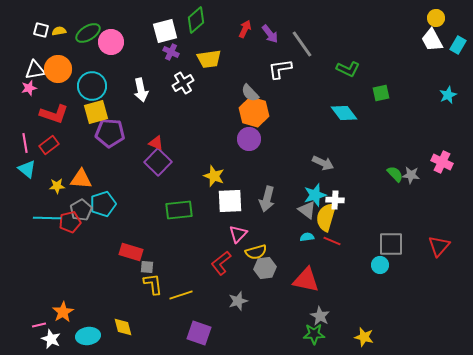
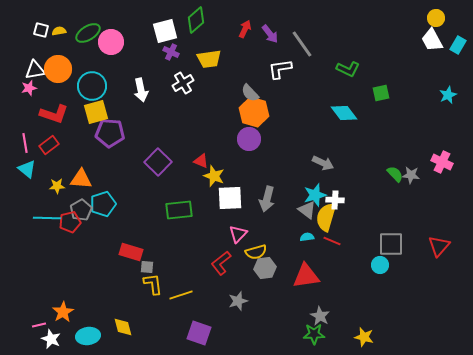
red triangle at (156, 143): moved 45 px right, 18 px down
white square at (230, 201): moved 3 px up
red triangle at (306, 280): moved 4 px up; rotated 20 degrees counterclockwise
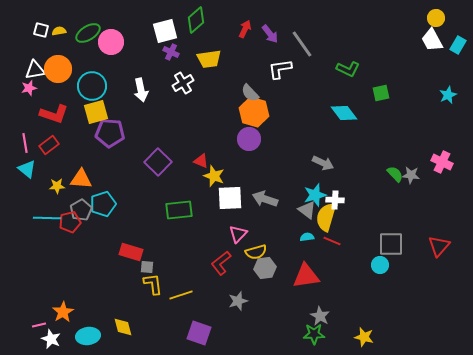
gray arrow at (267, 199): moved 2 px left; rotated 95 degrees clockwise
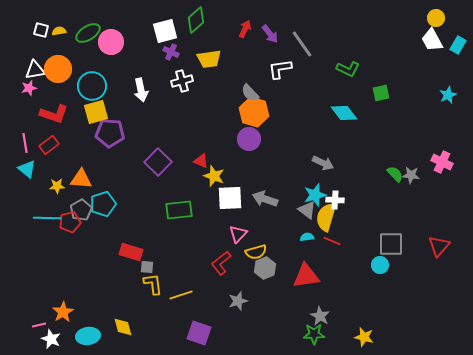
white cross at (183, 83): moved 1 px left, 2 px up; rotated 15 degrees clockwise
gray hexagon at (265, 268): rotated 15 degrees counterclockwise
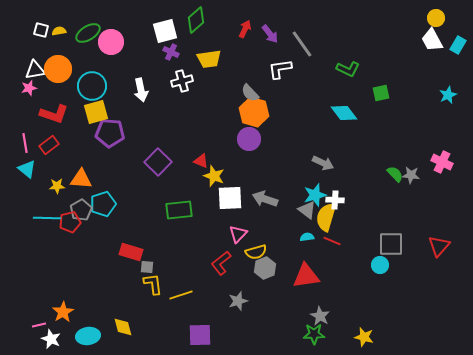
purple square at (199, 333): moved 1 px right, 2 px down; rotated 20 degrees counterclockwise
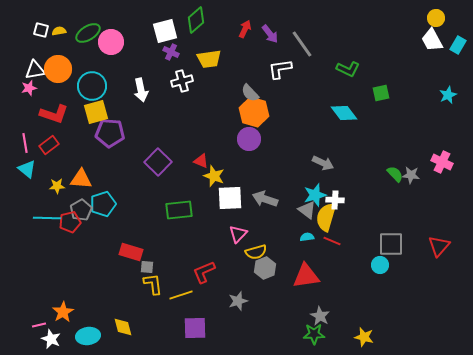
red L-shape at (221, 263): moved 17 px left, 9 px down; rotated 15 degrees clockwise
purple square at (200, 335): moved 5 px left, 7 px up
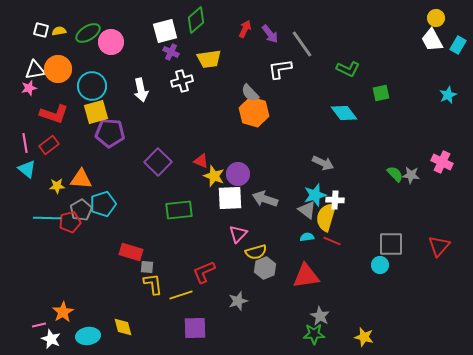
purple circle at (249, 139): moved 11 px left, 35 px down
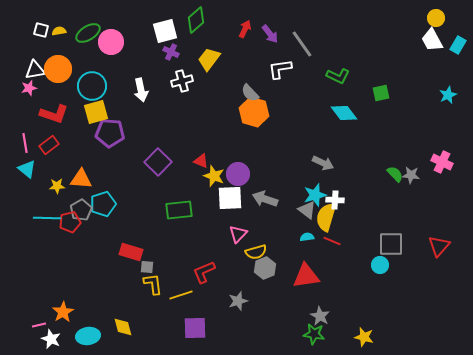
yellow trapezoid at (209, 59): rotated 135 degrees clockwise
green L-shape at (348, 69): moved 10 px left, 7 px down
green star at (314, 334): rotated 10 degrees clockwise
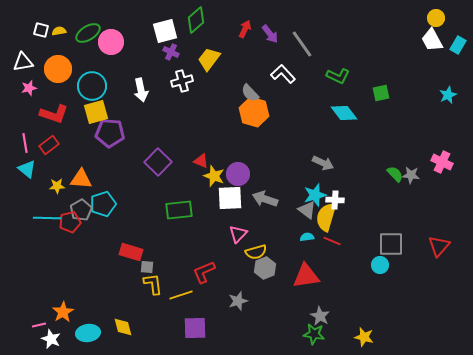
white L-shape at (280, 69): moved 3 px right, 5 px down; rotated 55 degrees clockwise
white triangle at (35, 70): moved 12 px left, 8 px up
cyan ellipse at (88, 336): moved 3 px up
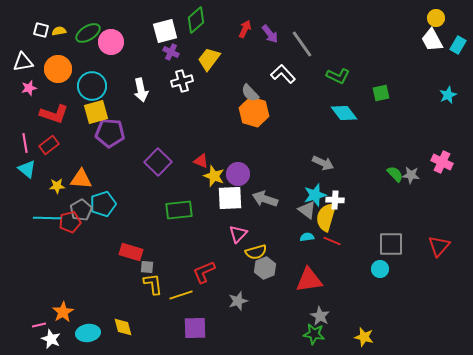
cyan circle at (380, 265): moved 4 px down
red triangle at (306, 276): moved 3 px right, 4 px down
